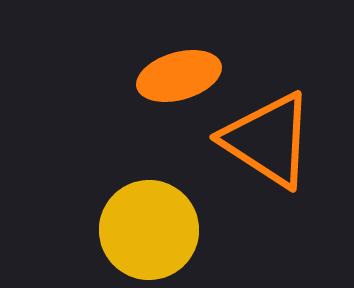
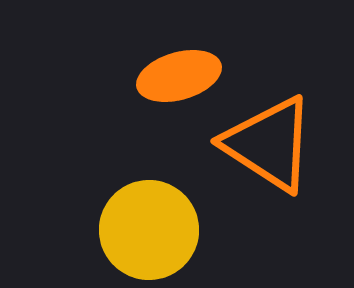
orange triangle: moved 1 px right, 4 px down
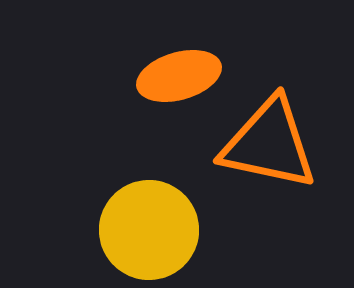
orange triangle: rotated 21 degrees counterclockwise
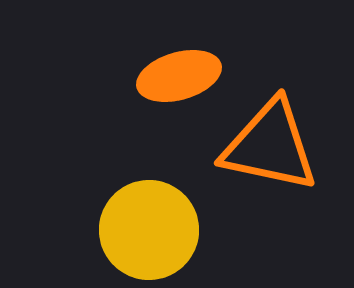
orange triangle: moved 1 px right, 2 px down
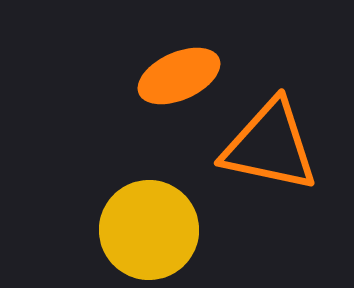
orange ellipse: rotated 8 degrees counterclockwise
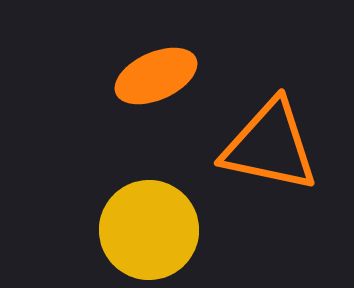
orange ellipse: moved 23 px left
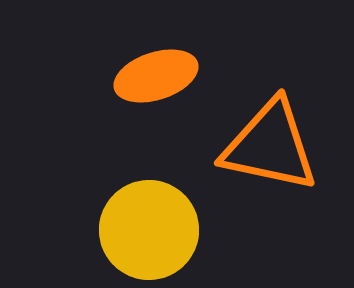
orange ellipse: rotated 6 degrees clockwise
